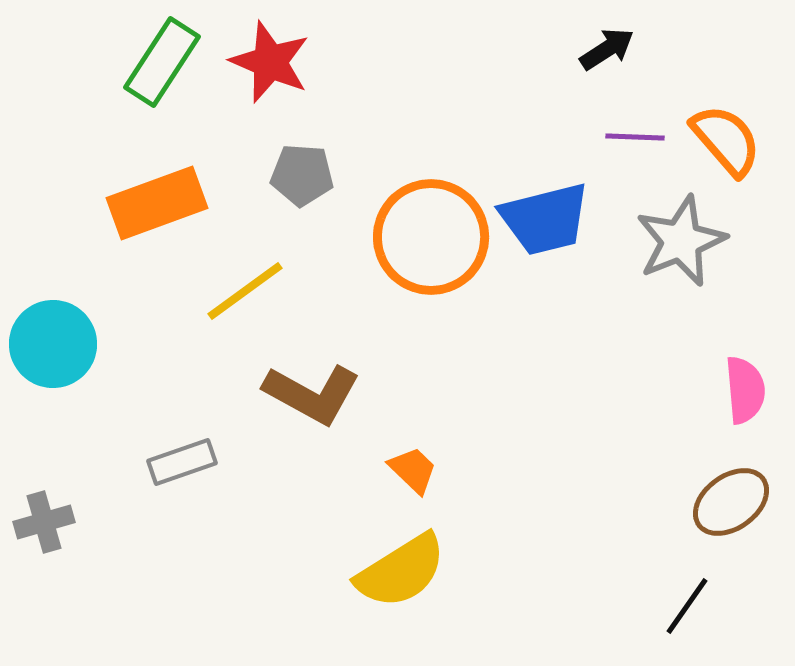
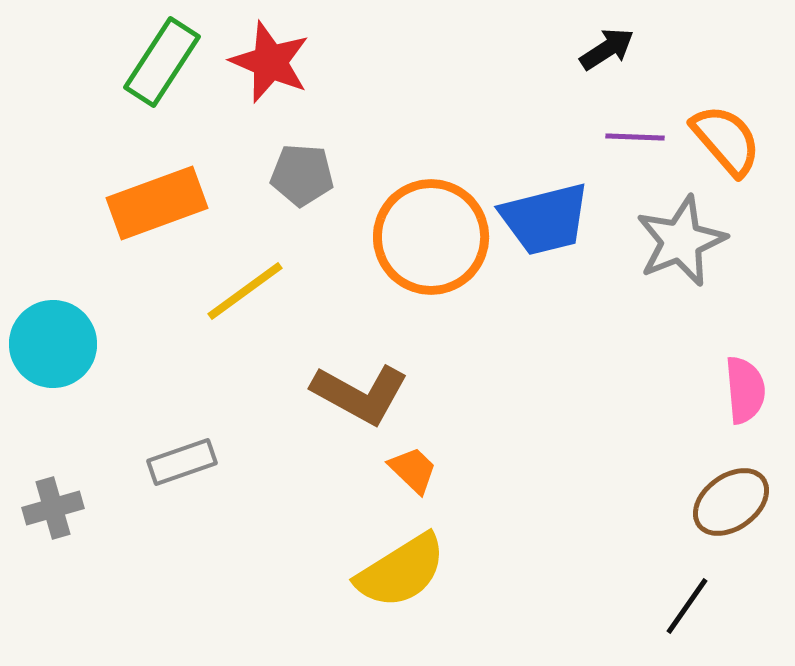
brown L-shape: moved 48 px right
gray cross: moved 9 px right, 14 px up
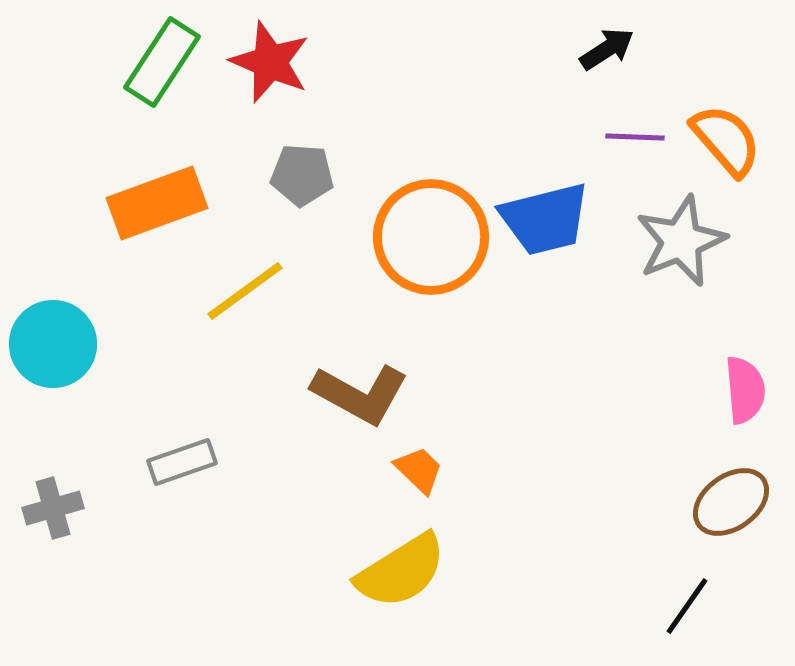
orange trapezoid: moved 6 px right
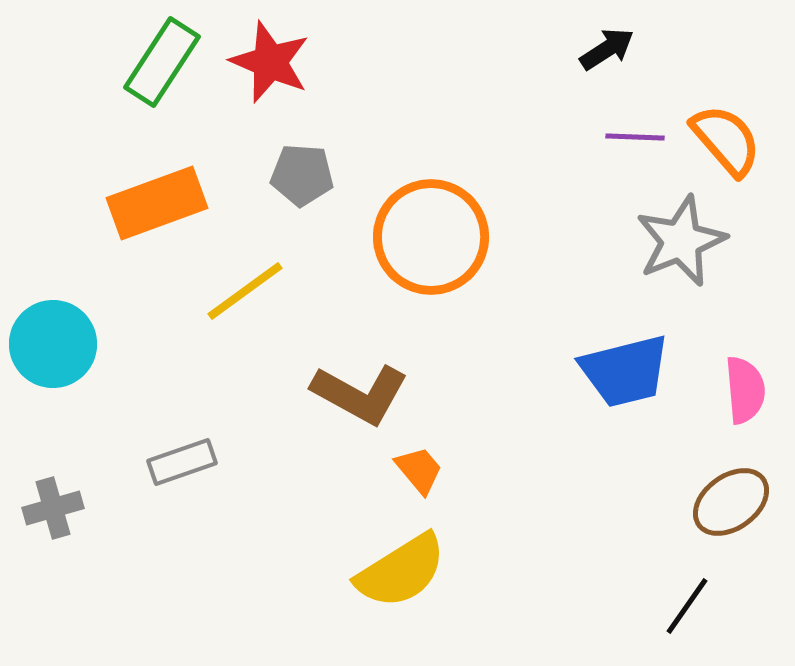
blue trapezoid: moved 80 px right, 152 px down
orange trapezoid: rotated 6 degrees clockwise
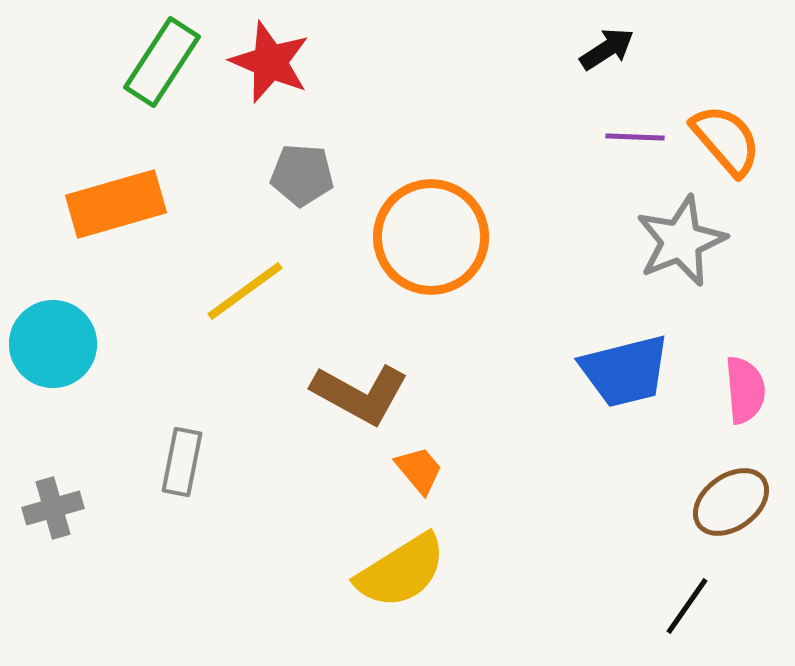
orange rectangle: moved 41 px left, 1 px down; rotated 4 degrees clockwise
gray rectangle: rotated 60 degrees counterclockwise
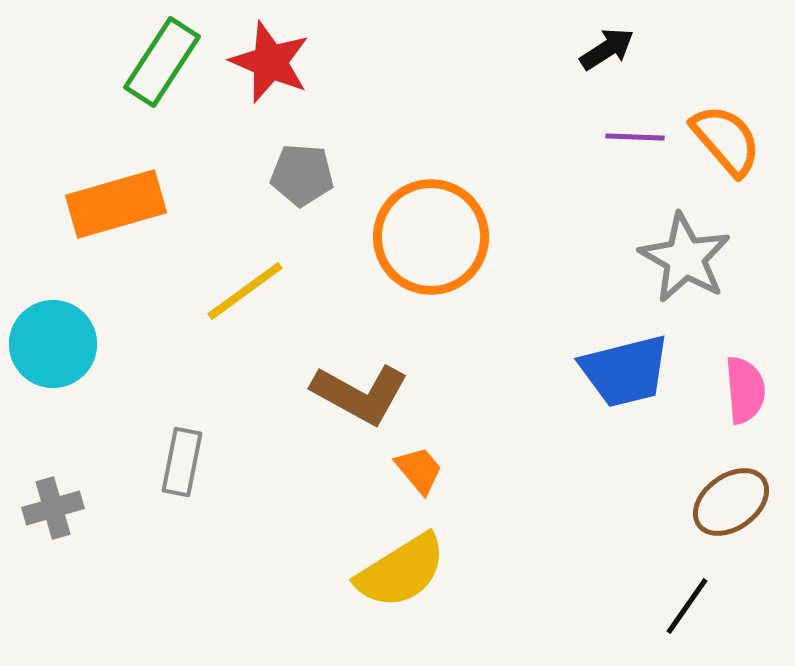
gray star: moved 4 px right, 17 px down; rotated 20 degrees counterclockwise
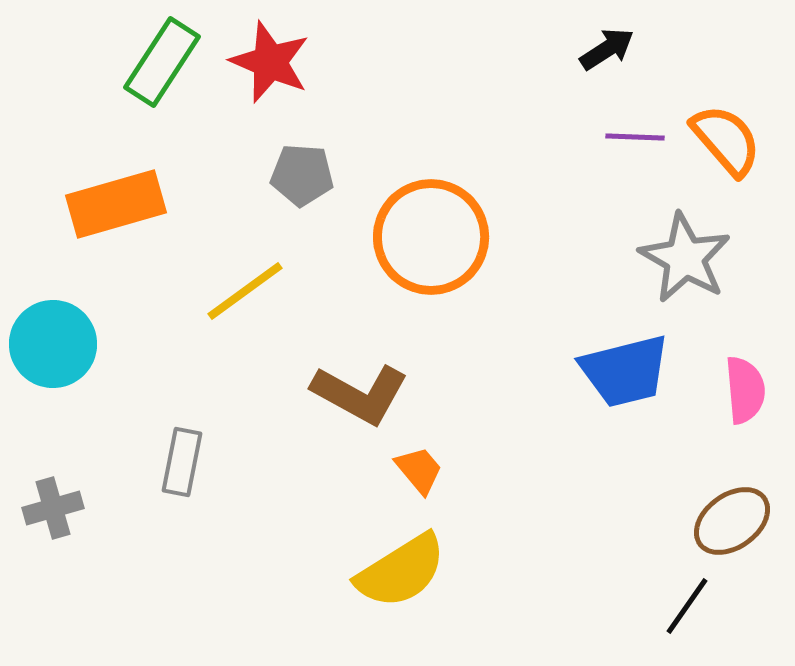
brown ellipse: moved 1 px right, 19 px down
